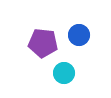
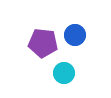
blue circle: moved 4 px left
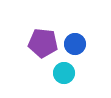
blue circle: moved 9 px down
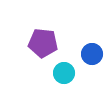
blue circle: moved 17 px right, 10 px down
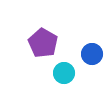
purple pentagon: rotated 24 degrees clockwise
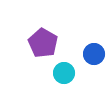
blue circle: moved 2 px right
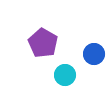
cyan circle: moved 1 px right, 2 px down
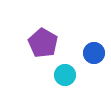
blue circle: moved 1 px up
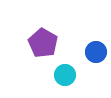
blue circle: moved 2 px right, 1 px up
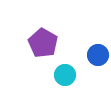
blue circle: moved 2 px right, 3 px down
